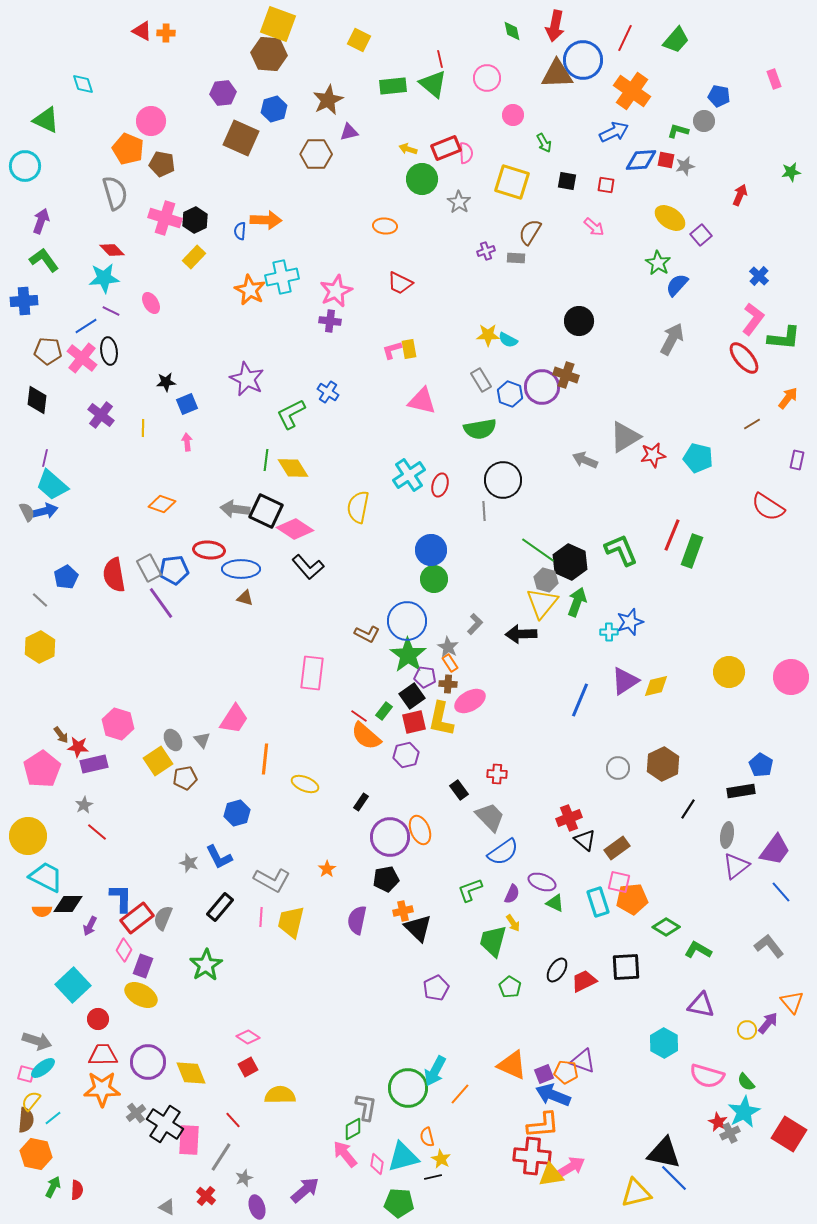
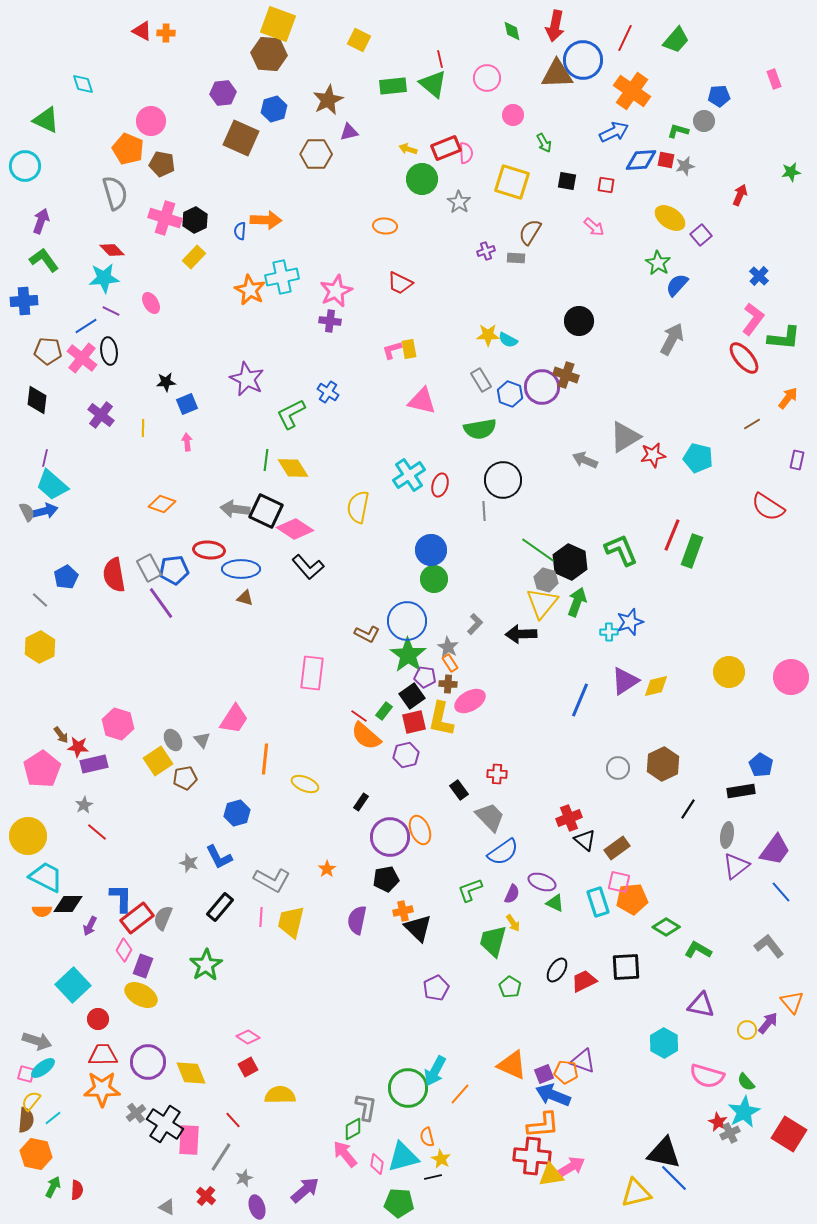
blue pentagon at (719, 96): rotated 15 degrees counterclockwise
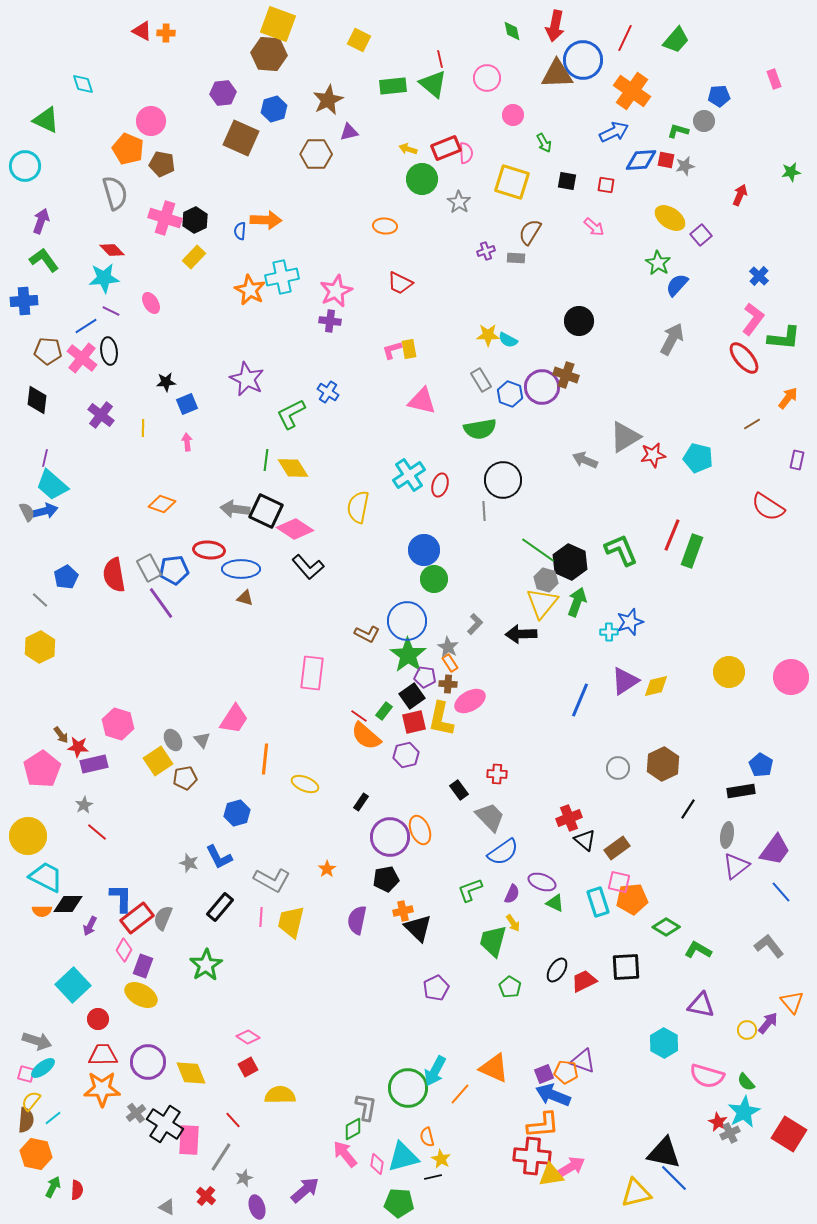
blue circle at (431, 550): moved 7 px left
orange triangle at (512, 1065): moved 18 px left, 3 px down
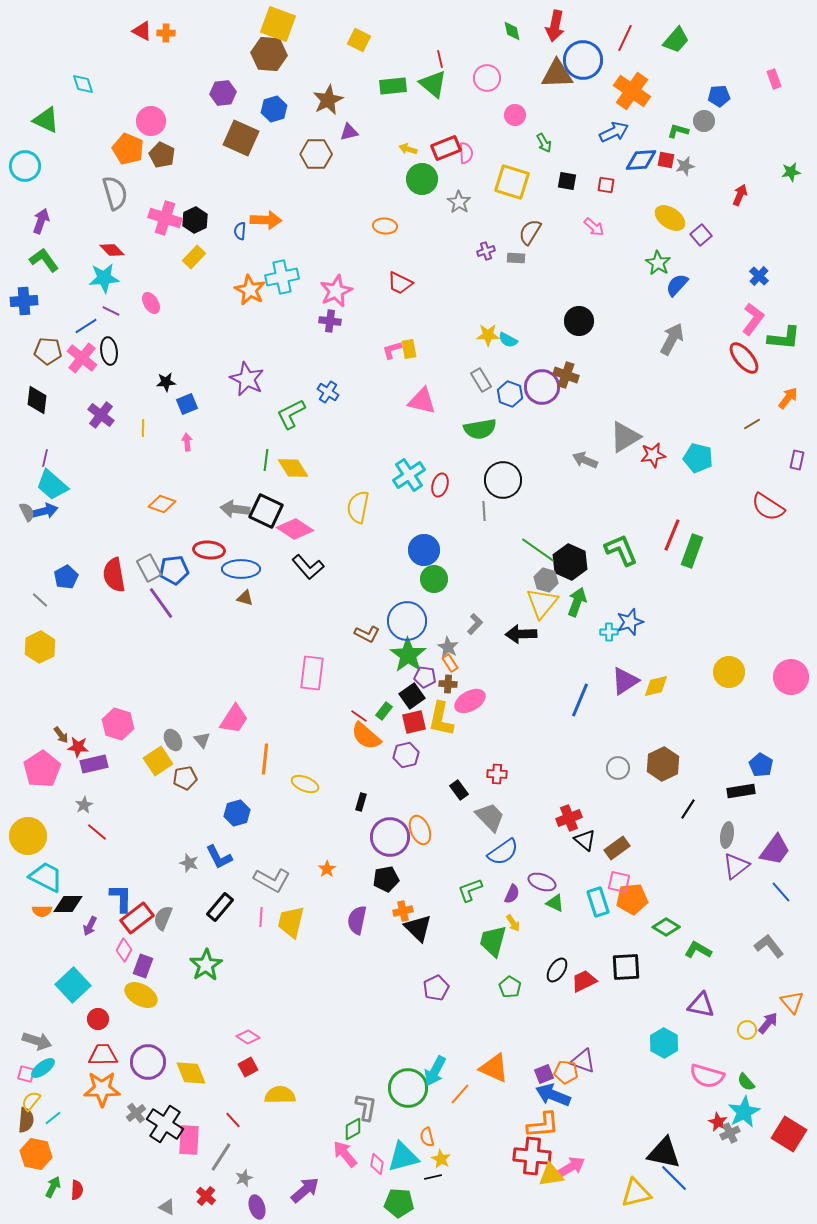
pink circle at (513, 115): moved 2 px right
brown pentagon at (162, 164): moved 9 px up; rotated 15 degrees clockwise
black rectangle at (361, 802): rotated 18 degrees counterclockwise
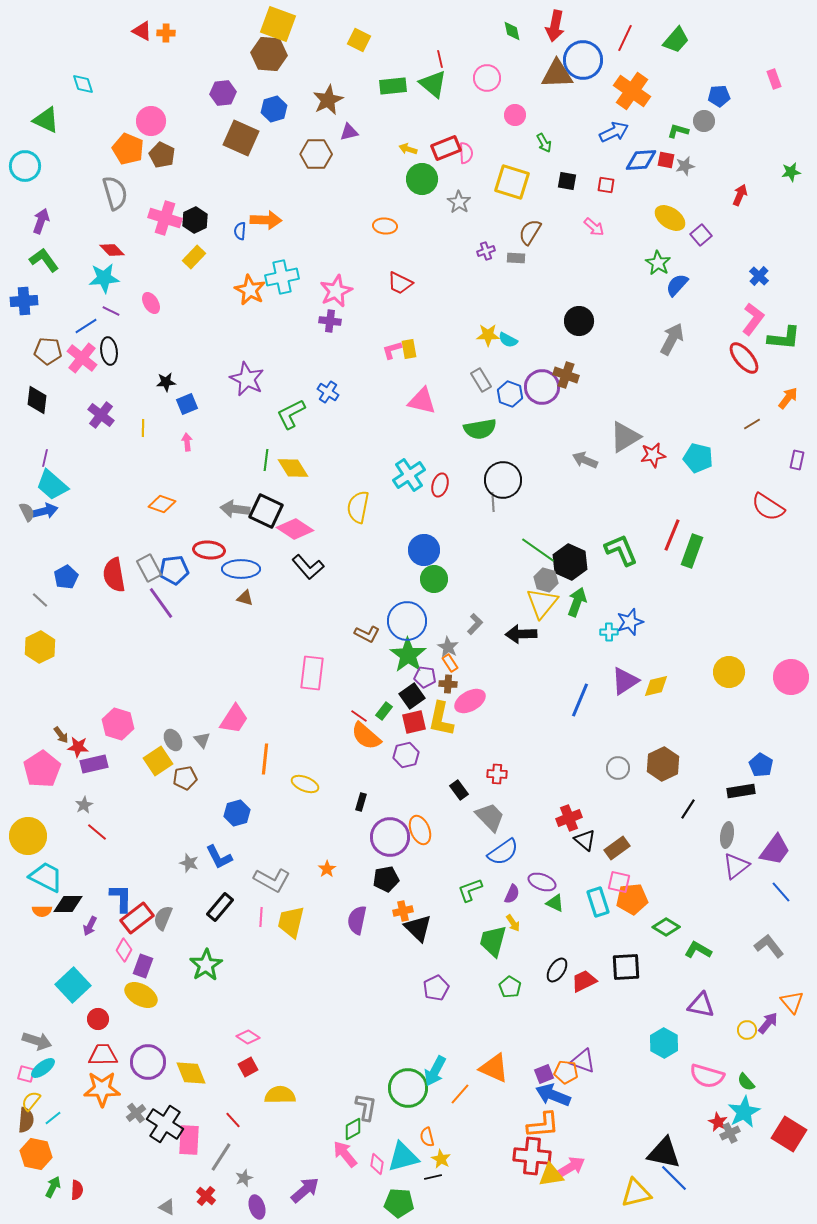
gray line at (484, 511): moved 9 px right, 9 px up
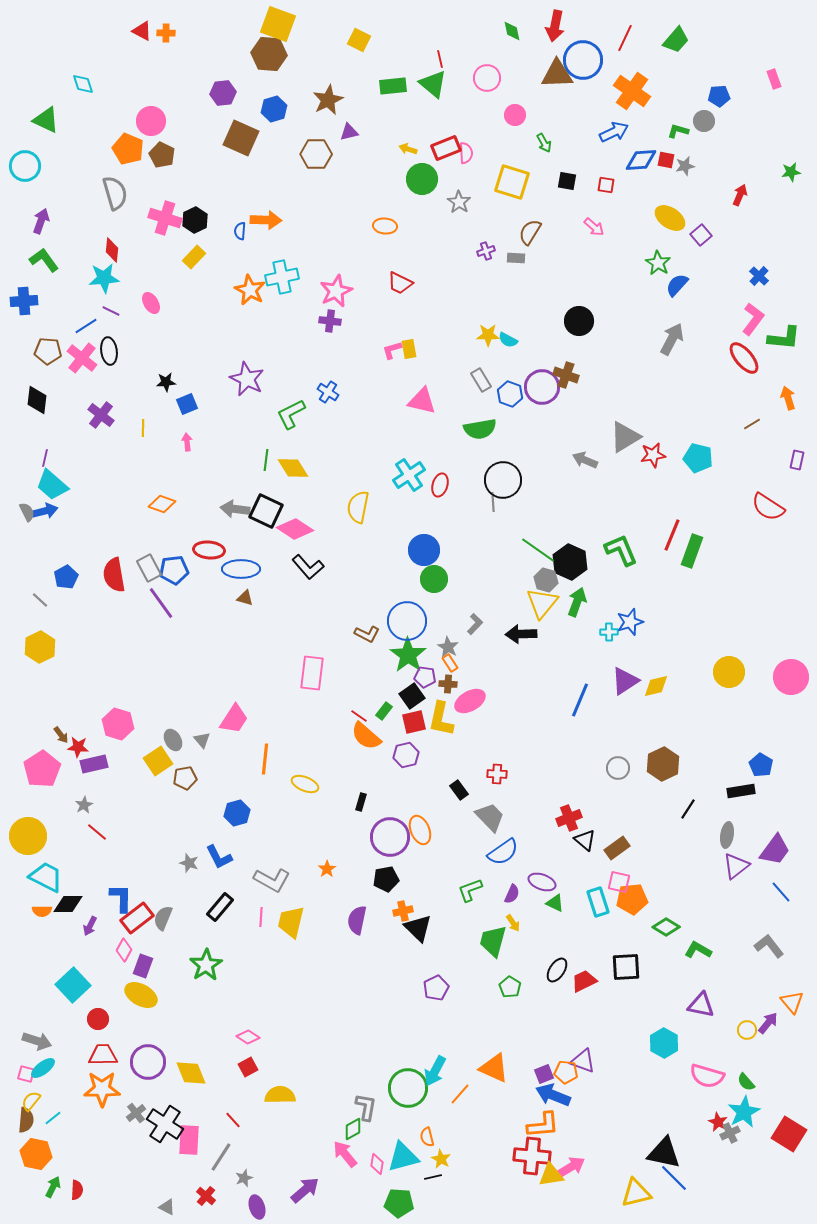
red diamond at (112, 250): rotated 50 degrees clockwise
orange arrow at (788, 398): rotated 55 degrees counterclockwise
